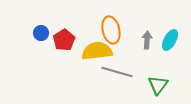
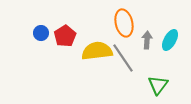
orange ellipse: moved 13 px right, 7 px up
red pentagon: moved 1 px right, 4 px up
gray line: moved 6 px right, 14 px up; rotated 40 degrees clockwise
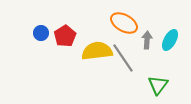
orange ellipse: rotated 48 degrees counterclockwise
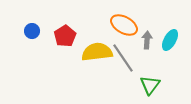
orange ellipse: moved 2 px down
blue circle: moved 9 px left, 2 px up
yellow semicircle: moved 1 px down
green triangle: moved 8 px left
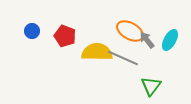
orange ellipse: moved 6 px right, 6 px down
red pentagon: rotated 20 degrees counterclockwise
gray arrow: rotated 42 degrees counterclockwise
yellow semicircle: rotated 8 degrees clockwise
gray line: rotated 32 degrees counterclockwise
green triangle: moved 1 px right, 1 px down
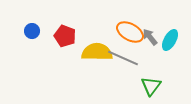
orange ellipse: moved 1 px down
gray arrow: moved 3 px right, 3 px up
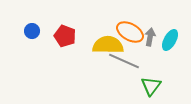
gray arrow: rotated 48 degrees clockwise
yellow semicircle: moved 11 px right, 7 px up
gray line: moved 1 px right, 3 px down
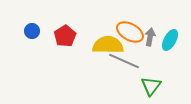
red pentagon: rotated 20 degrees clockwise
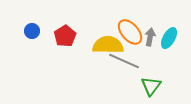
orange ellipse: rotated 20 degrees clockwise
cyan ellipse: moved 1 px left, 2 px up
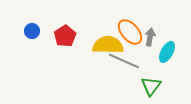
cyan ellipse: moved 2 px left, 14 px down
